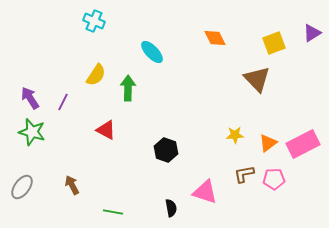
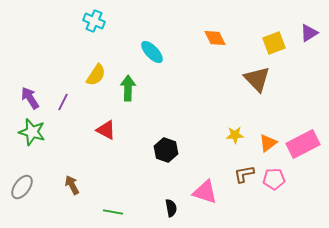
purple triangle: moved 3 px left
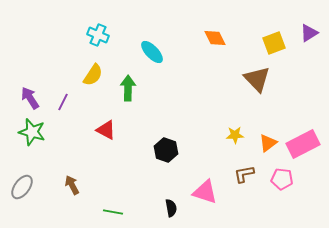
cyan cross: moved 4 px right, 14 px down
yellow semicircle: moved 3 px left
pink pentagon: moved 8 px right; rotated 10 degrees clockwise
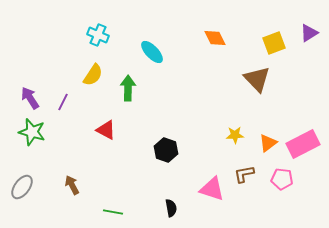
pink triangle: moved 7 px right, 3 px up
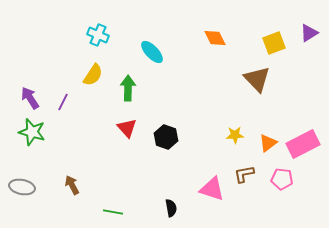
red triangle: moved 21 px right, 2 px up; rotated 20 degrees clockwise
black hexagon: moved 13 px up
gray ellipse: rotated 65 degrees clockwise
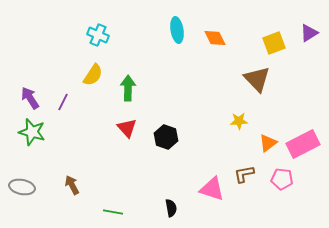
cyan ellipse: moved 25 px right, 22 px up; rotated 35 degrees clockwise
yellow star: moved 4 px right, 14 px up
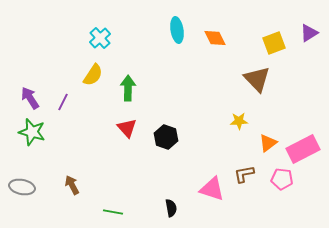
cyan cross: moved 2 px right, 3 px down; rotated 25 degrees clockwise
pink rectangle: moved 5 px down
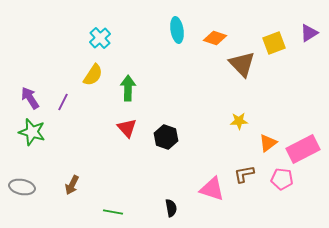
orange diamond: rotated 45 degrees counterclockwise
brown triangle: moved 15 px left, 15 px up
brown arrow: rotated 126 degrees counterclockwise
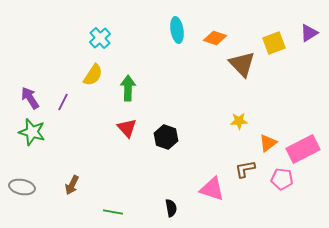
brown L-shape: moved 1 px right, 5 px up
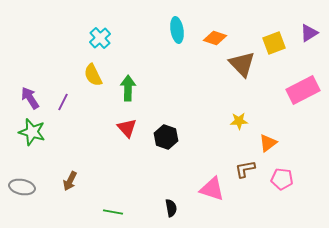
yellow semicircle: rotated 120 degrees clockwise
pink rectangle: moved 59 px up
brown arrow: moved 2 px left, 4 px up
